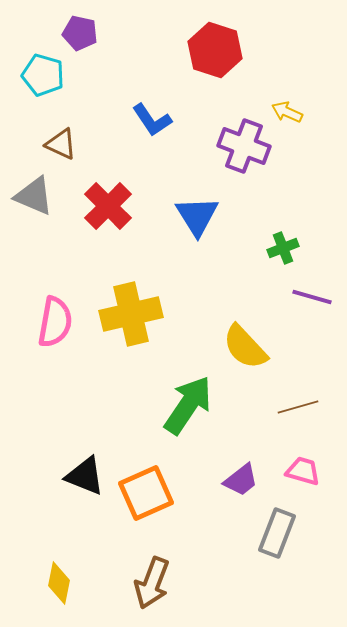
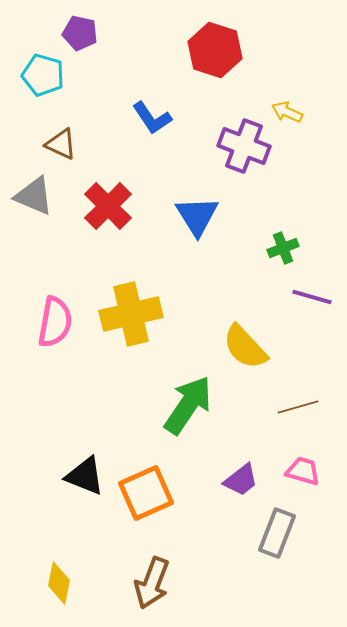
blue L-shape: moved 2 px up
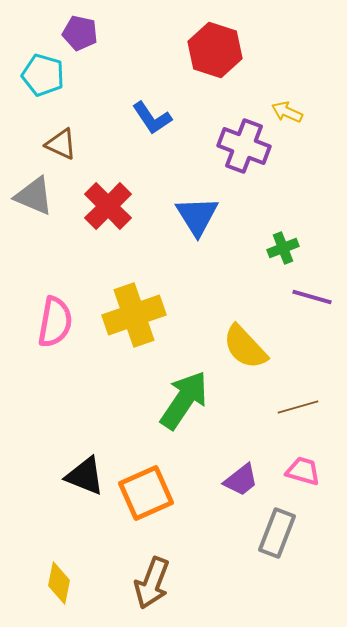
yellow cross: moved 3 px right, 1 px down; rotated 6 degrees counterclockwise
green arrow: moved 4 px left, 5 px up
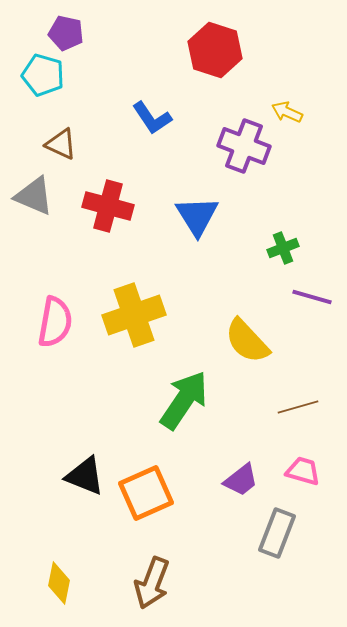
purple pentagon: moved 14 px left
red cross: rotated 30 degrees counterclockwise
yellow semicircle: moved 2 px right, 6 px up
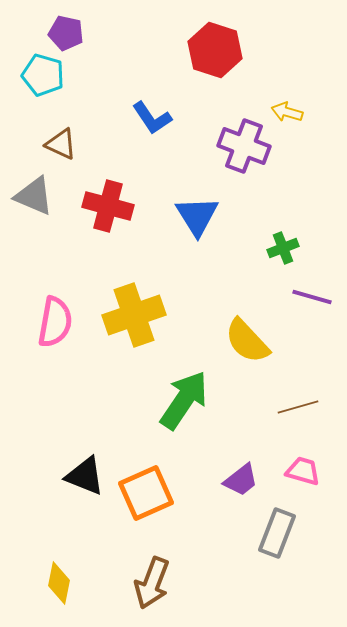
yellow arrow: rotated 8 degrees counterclockwise
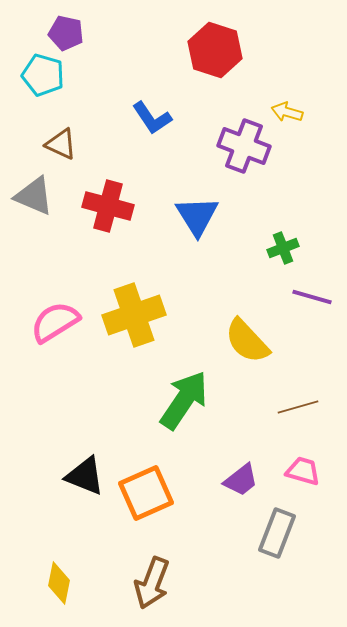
pink semicircle: rotated 132 degrees counterclockwise
